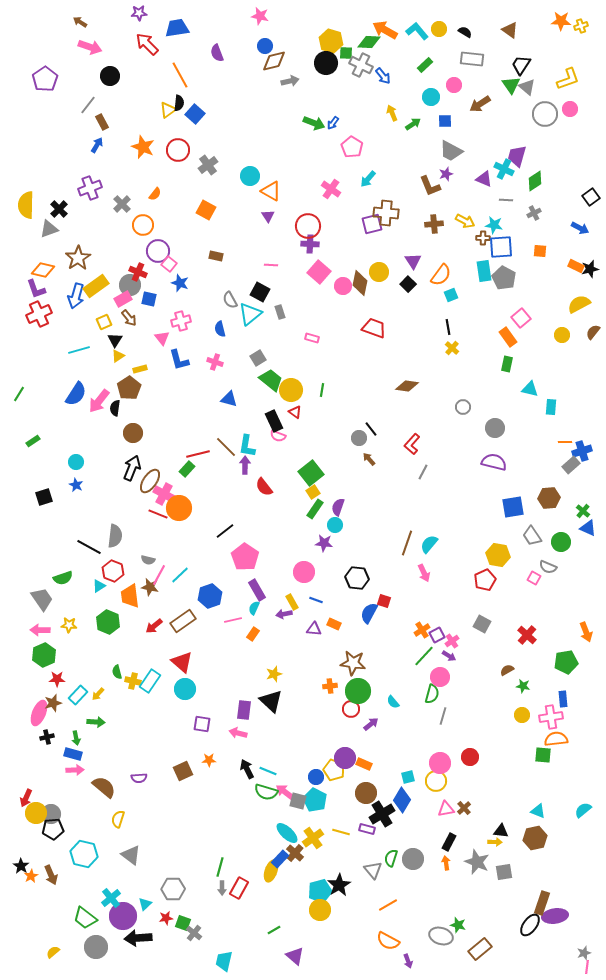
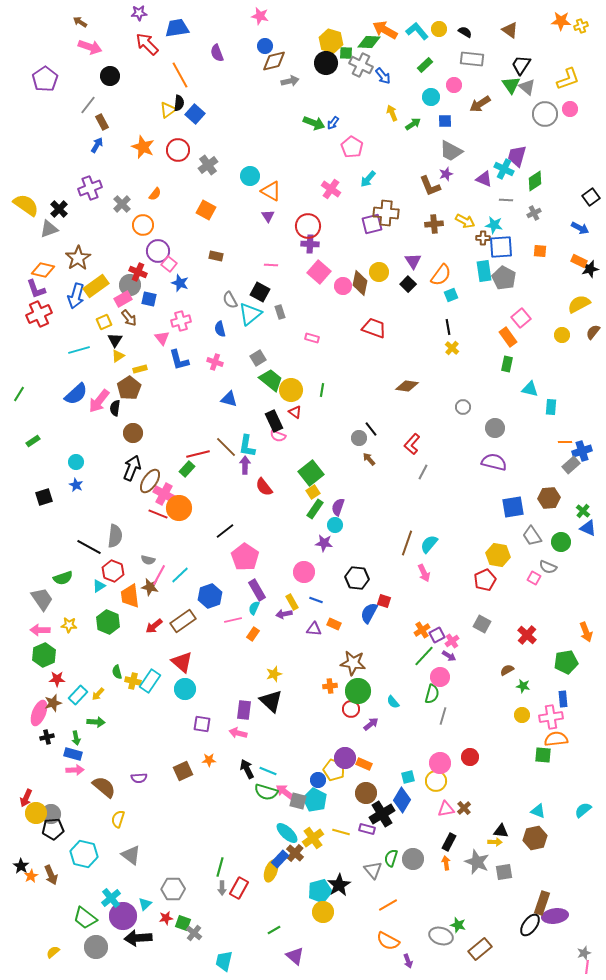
yellow semicircle at (26, 205): rotated 124 degrees clockwise
orange rectangle at (576, 266): moved 3 px right, 5 px up
blue semicircle at (76, 394): rotated 15 degrees clockwise
blue circle at (316, 777): moved 2 px right, 3 px down
yellow circle at (320, 910): moved 3 px right, 2 px down
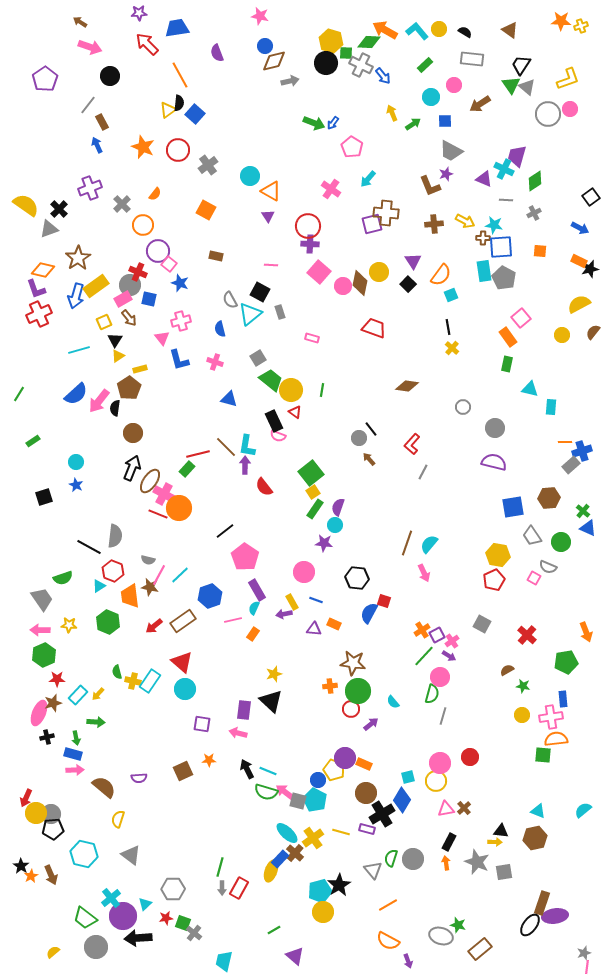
gray circle at (545, 114): moved 3 px right
blue arrow at (97, 145): rotated 56 degrees counterclockwise
red pentagon at (485, 580): moved 9 px right
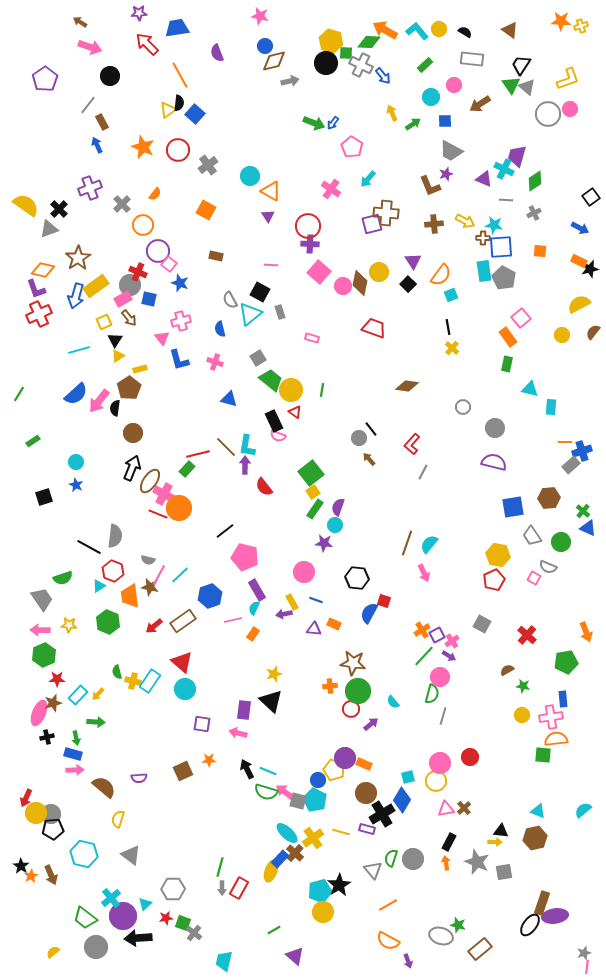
pink pentagon at (245, 557): rotated 20 degrees counterclockwise
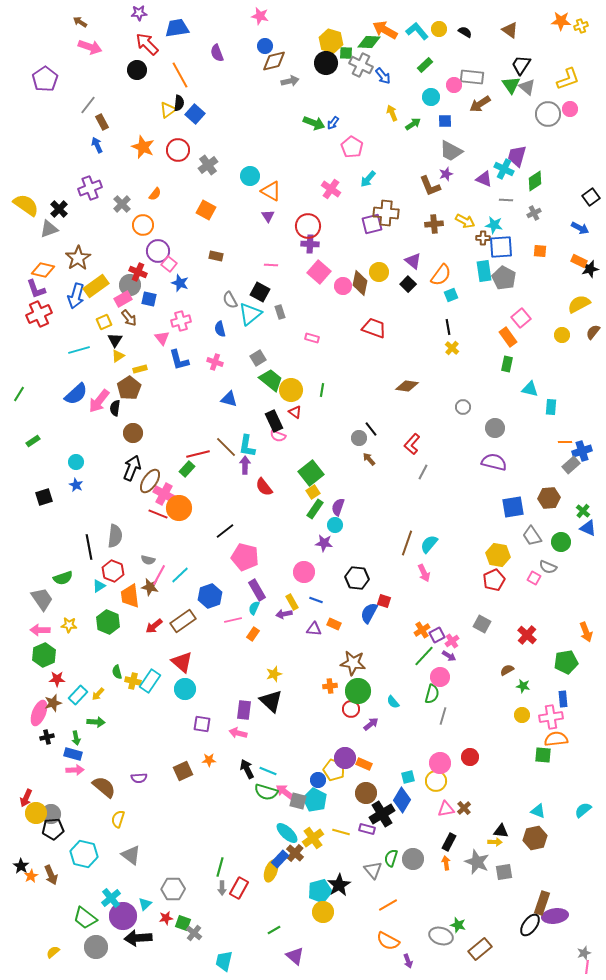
gray rectangle at (472, 59): moved 18 px down
black circle at (110, 76): moved 27 px right, 6 px up
purple triangle at (413, 261): rotated 18 degrees counterclockwise
black line at (89, 547): rotated 50 degrees clockwise
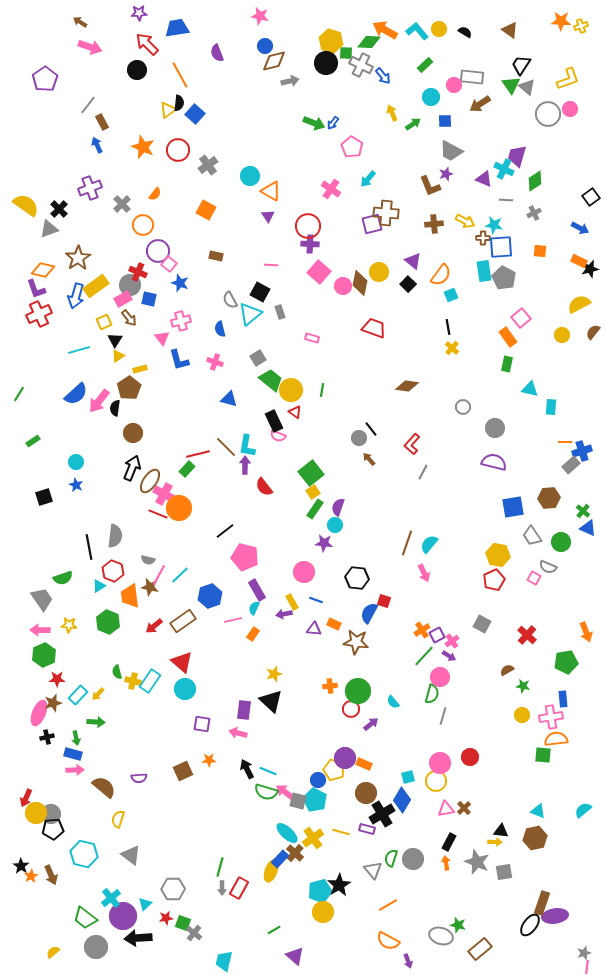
brown star at (353, 663): moved 3 px right, 21 px up
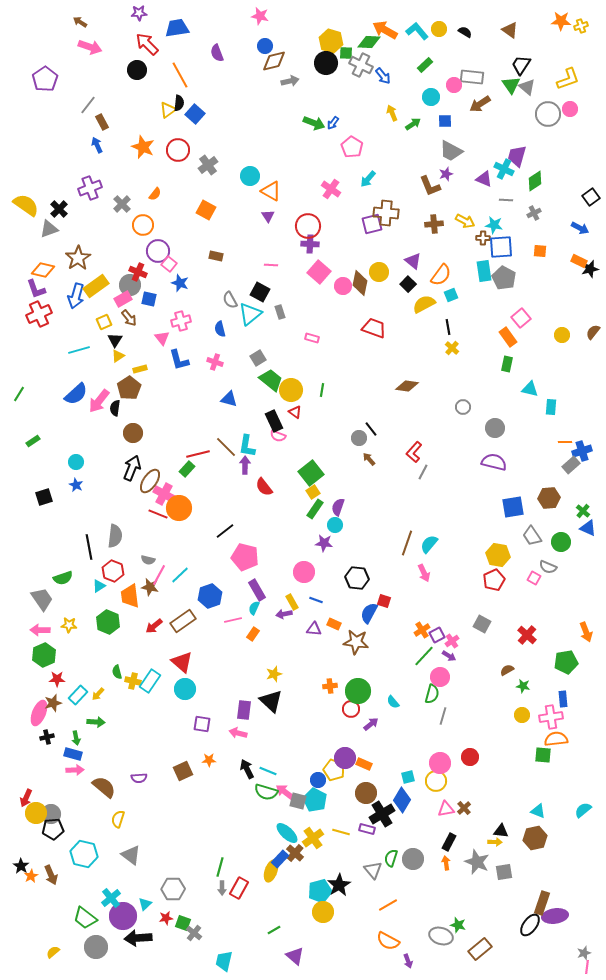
yellow semicircle at (579, 304): moved 155 px left
red L-shape at (412, 444): moved 2 px right, 8 px down
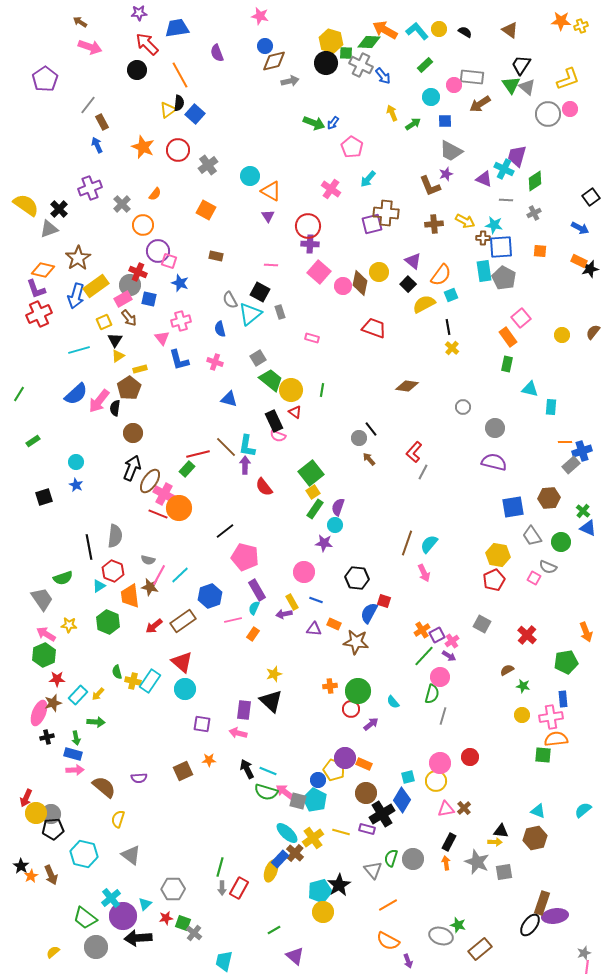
pink square at (169, 264): moved 3 px up; rotated 21 degrees counterclockwise
pink arrow at (40, 630): moved 6 px right, 4 px down; rotated 30 degrees clockwise
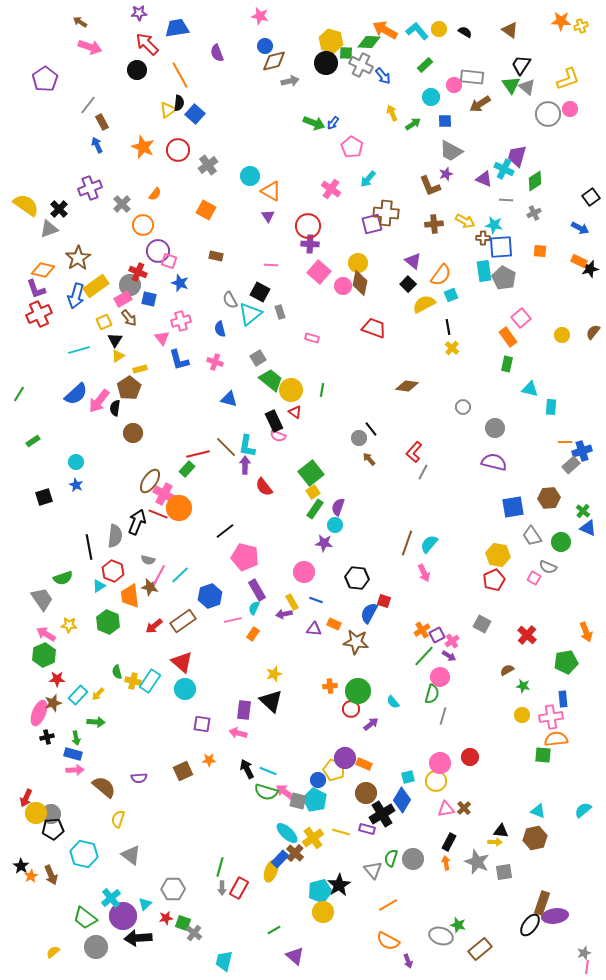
yellow circle at (379, 272): moved 21 px left, 9 px up
black arrow at (132, 468): moved 5 px right, 54 px down
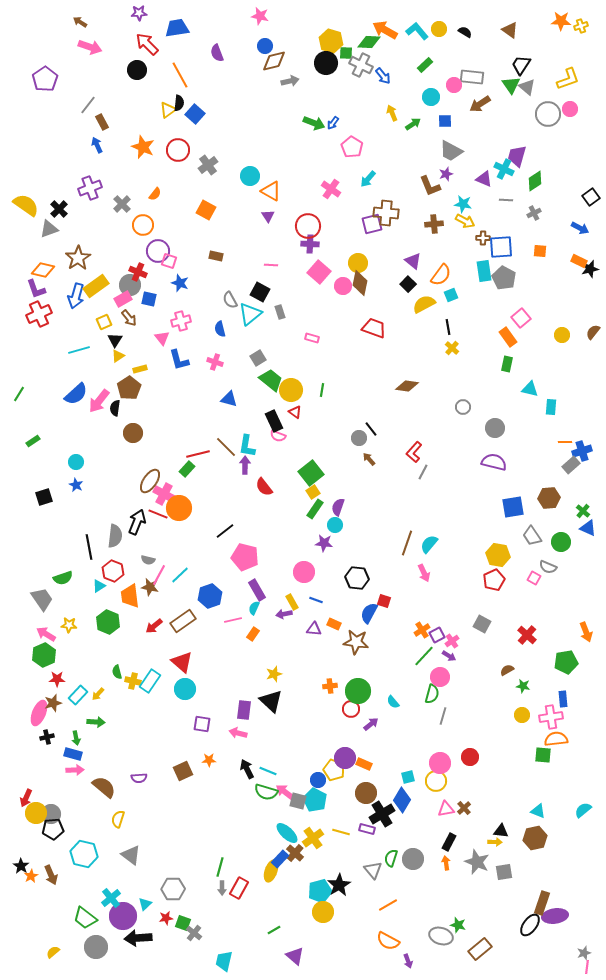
cyan star at (494, 225): moved 31 px left, 21 px up
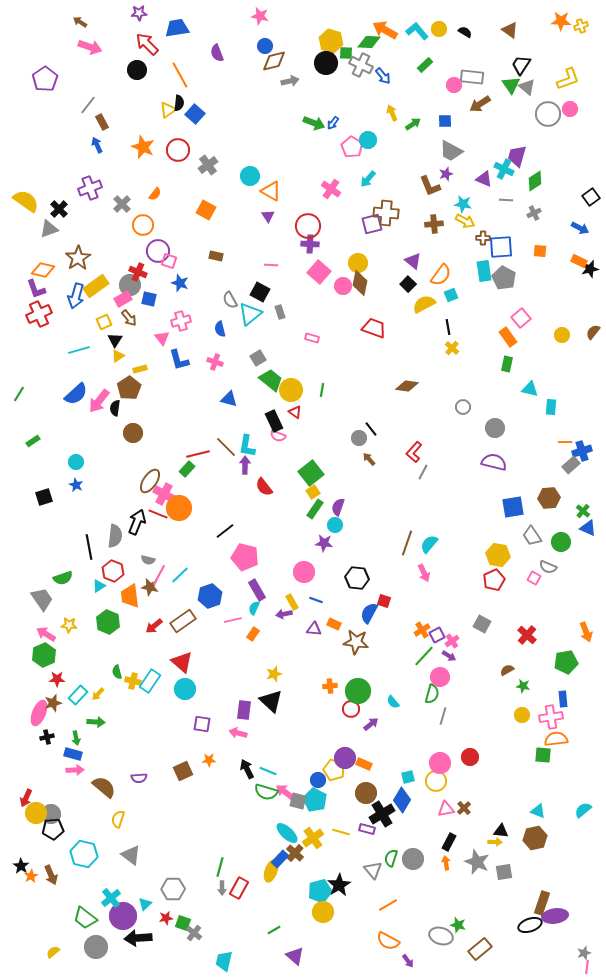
cyan circle at (431, 97): moved 63 px left, 43 px down
yellow semicircle at (26, 205): moved 4 px up
black ellipse at (530, 925): rotated 35 degrees clockwise
purple arrow at (408, 961): rotated 16 degrees counterclockwise
